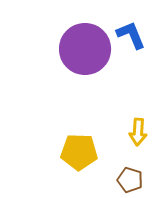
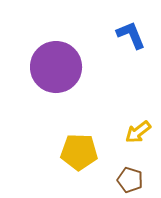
purple circle: moved 29 px left, 18 px down
yellow arrow: rotated 48 degrees clockwise
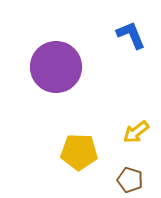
yellow arrow: moved 2 px left
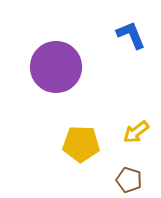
yellow pentagon: moved 2 px right, 8 px up
brown pentagon: moved 1 px left
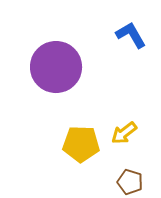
blue L-shape: rotated 8 degrees counterclockwise
yellow arrow: moved 12 px left, 1 px down
brown pentagon: moved 1 px right, 2 px down
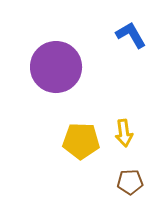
yellow arrow: rotated 60 degrees counterclockwise
yellow pentagon: moved 3 px up
brown pentagon: rotated 20 degrees counterclockwise
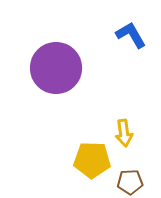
purple circle: moved 1 px down
yellow pentagon: moved 11 px right, 19 px down
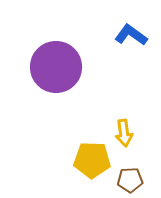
blue L-shape: rotated 24 degrees counterclockwise
purple circle: moved 1 px up
brown pentagon: moved 2 px up
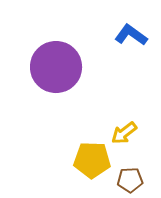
yellow arrow: rotated 60 degrees clockwise
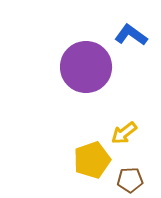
purple circle: moved 30 px right
yellow pentagon: rotated 21 degrees counterclockwise
